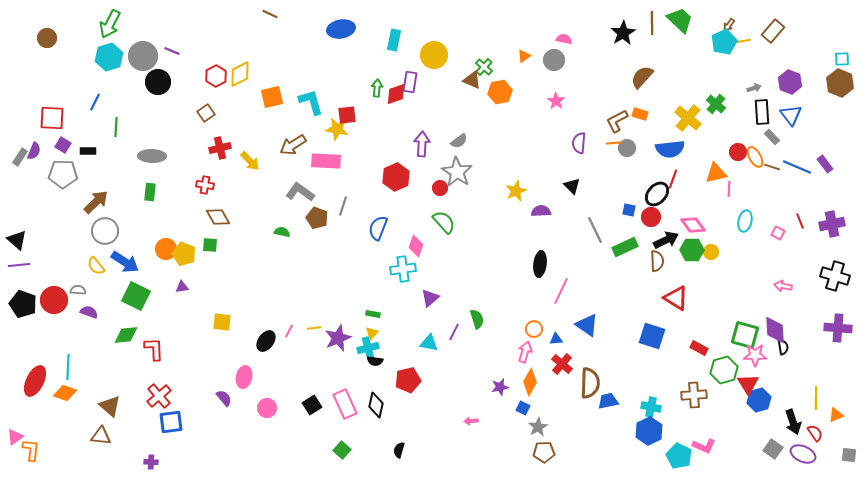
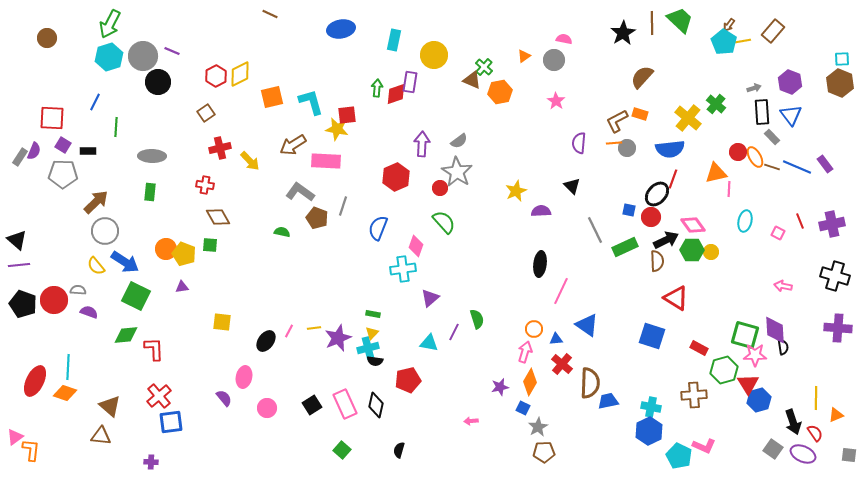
cyan pentagon at (724, 42): rotated 15 degrees counterclockwise
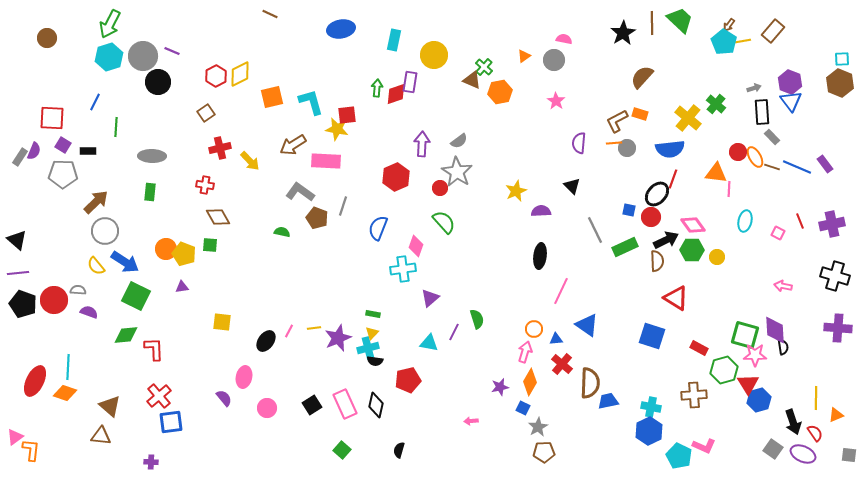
blue triangle at (791, 115): moved 14 px up
orange triangle at (716, 173): rotated 20 degrees clockwise
yellow circle at (711, 252): moved 6 px right, 5 px down
black ellipse at (540, 264): moved 8 px up
purple line at (19, 265): moved 1 px left, 8 px down
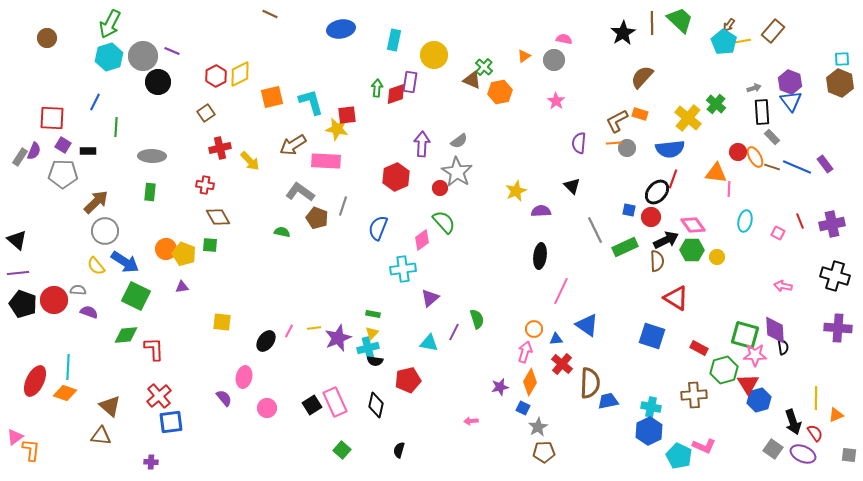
black ellipse at (657, 194): moved 2 px up
pink diamond at (416, 246): moved 6 px right, 6 px up; rotated 35 degrees clockwise
pink rectangle at (345, 404): moved 10 px left, 2 px up
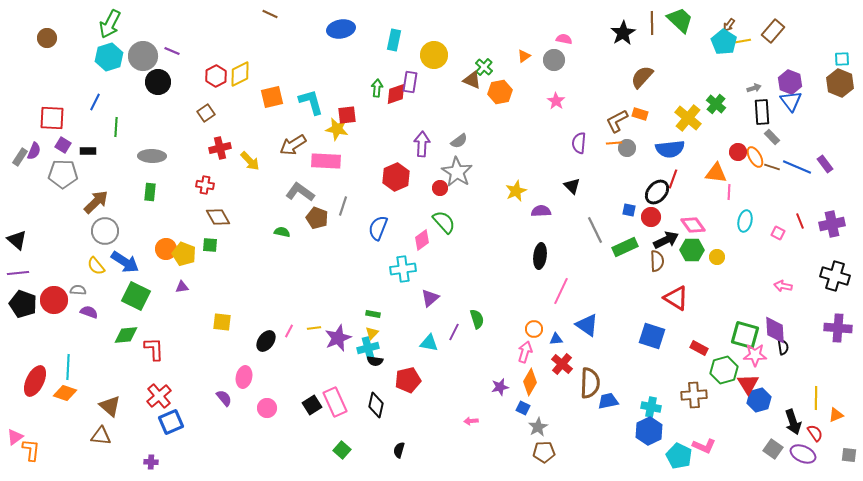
pink line at (729, 189): moved 3 px down
blue square at (171, 422): rotated 15 degrees counterclockwise
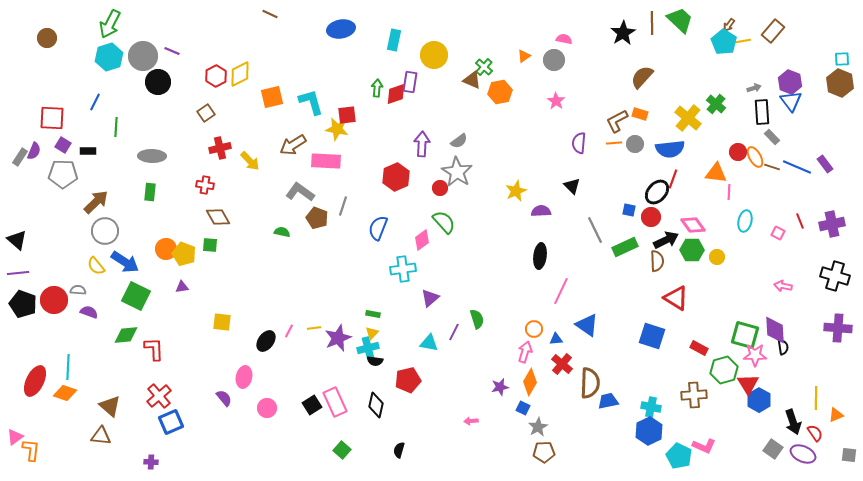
gray circle at (627, 148): moved 8 px right, 4 px up
blue hexagon at (759, 400): rotated 15 degrees counterclockwise
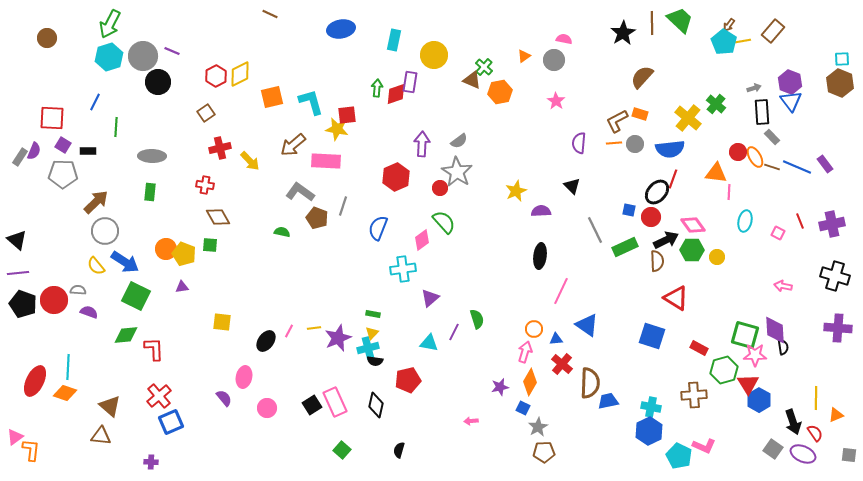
brown arrow at (293, 145): rotated 8 degrees counterclockwise
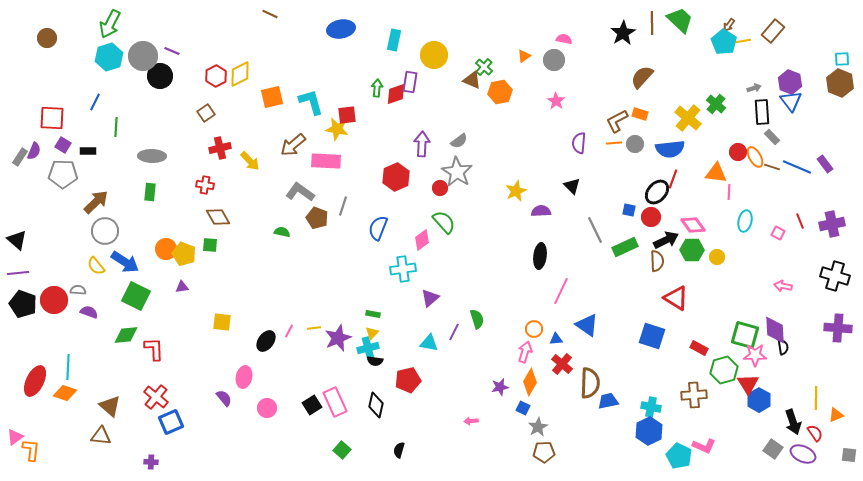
black circle at (158, 82): moved 2 px right, 6 px up
red cross at (159, 396): moved 3 px left, 1 px down; rotated 10 degrees counterclockwise
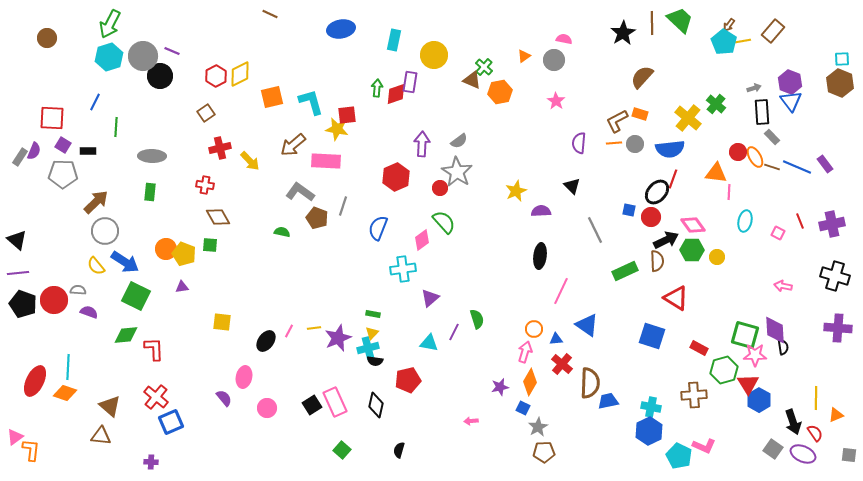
green rectangle at (625, 247): moved 24 px down
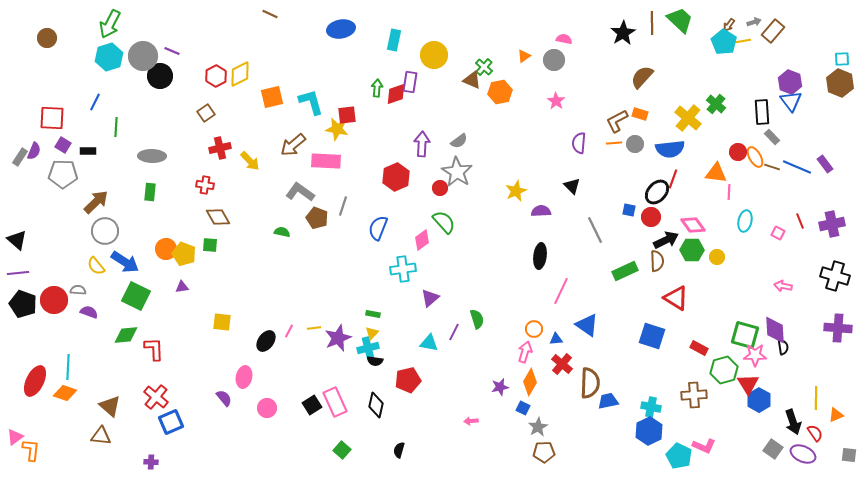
gray arrow at (754, 88): moved 66 px up
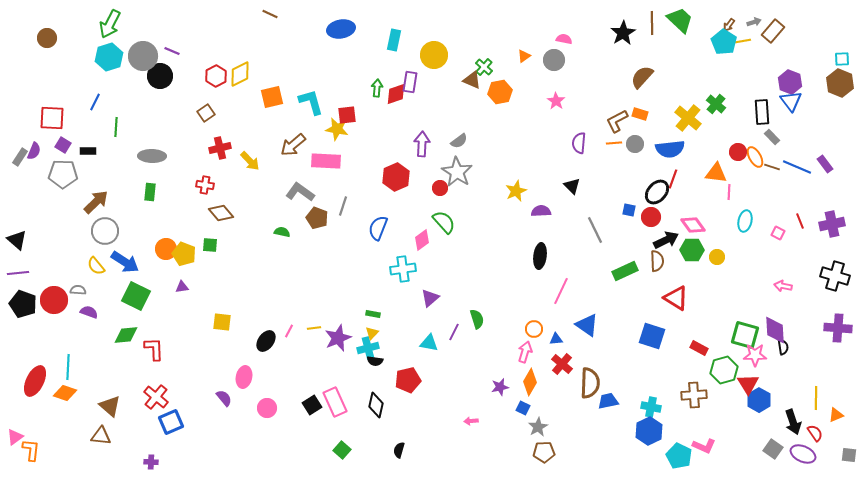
brown diamond at (218, 217): moved 3 px right, 4 px up; rotated 10 degrees counterclockwise
